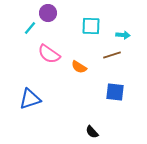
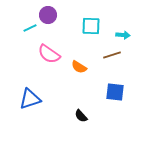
purple circle: moved 2 px down
cyan line: rotated 24 degrees clockwise
black semicircle: moved 11 px left, 16 px up
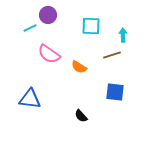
cyan arrow: rotated 96 degrees counterclockwise
blue triangle: rotated 25 degrees clockwise
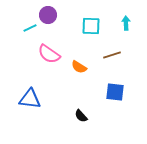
cyan arrow: moved 3 px right, 12 px up
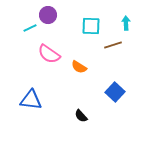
brown line: moved 1 px right, 10 px up
blue square: rotated 36 degrees clockwise
blue triangle: moved 1 px right, 1 px down
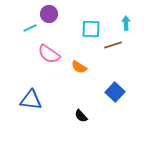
purple circle: moved 1 px right, 1 px up
cyan square: moved 3 px down
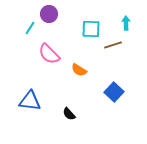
cyan line: rotated 32 degrees counterclockwise
pink semicircle: rotated 10 degrees clockwise
orange semicircle: moved 3 px down
blue square: moved 1 px left
blue triangle: moved 1 px left, 1 px down
black semicircle: moved 12 px left, 2 px up
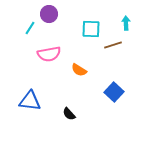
pink semicircle: rotated 55 degrees counterclockwise
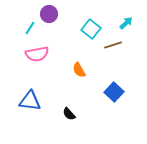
cyan arrow: rotated 48 degrees clockwise
cyan square: rotated 36 degrees clockwise
pink semicircle: moved 12 px left
orange semicircle: rotated 28 degrees clockwise
